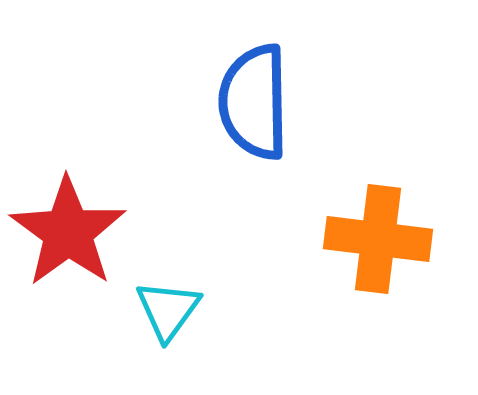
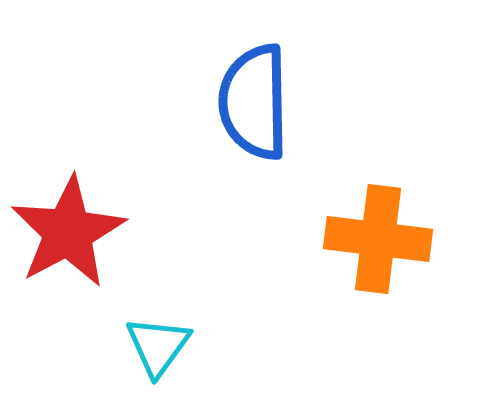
red star: rotated 8 degrees clockwise
cyan triangle: moved 10 px left, 36 px down
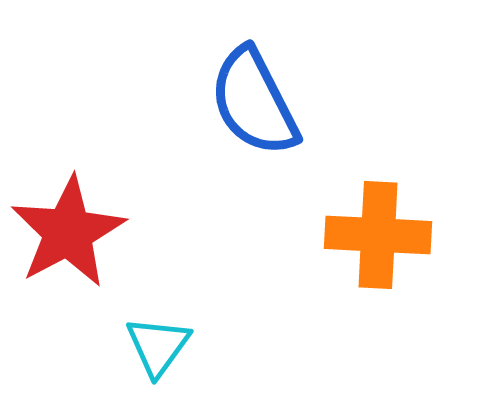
blue semicircle: rotated 26 degrees counterclockwise
orange cross: moved 4 px up; rotated 4 degrees counterclockwise
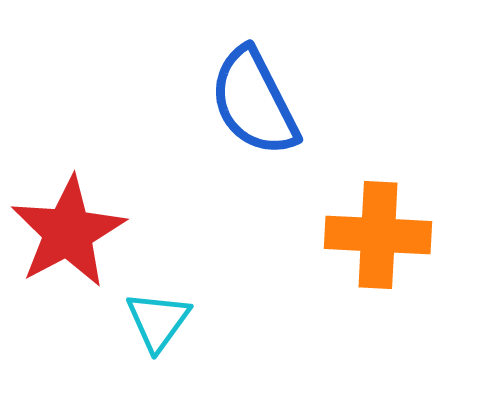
cyan triangle: moved 25 px up
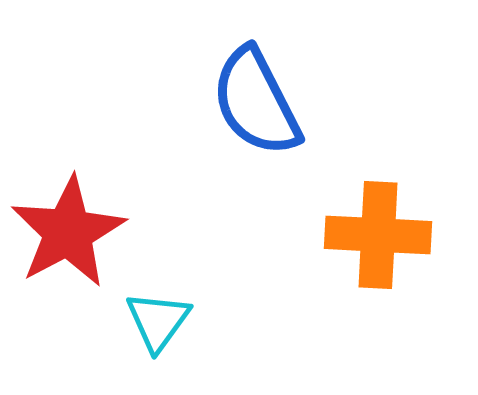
blue semicircle: moved 2 px right
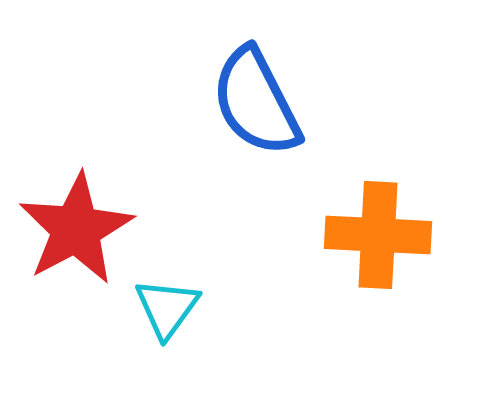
red star: moved 8 px right, 3 px up
cyan triangle: moved 9 px right, 13 px up
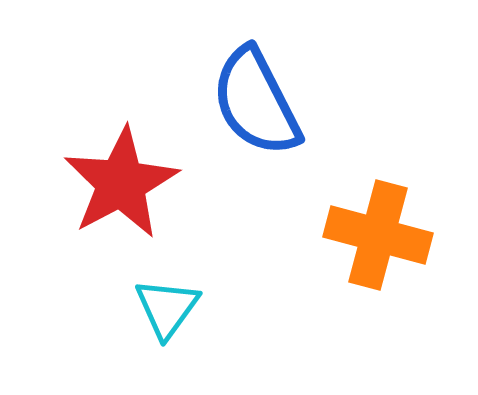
red star: moved 45 px right, 46 px up
orange cross: rotated 12 degrees clockwise
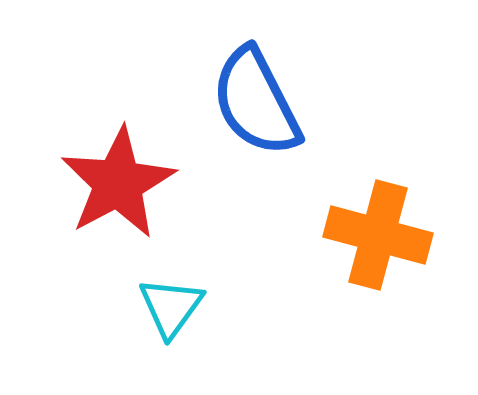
red star: moved 3 px left
cyan triangle: moved 4 px right, 1 px up
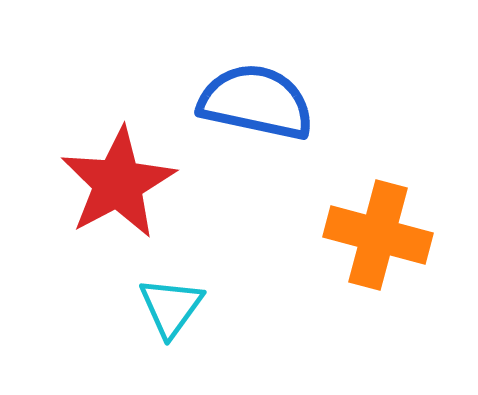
blue semicircle: rotated 129 degrees clockwise
